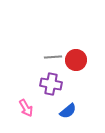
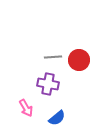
red circle: moved 3 px right
purple cross: moved 3 px left
blue semicircle: moved 11 px left, 7 px down
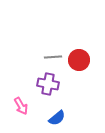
pink arrow: moved 5 px left, 2 px up
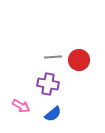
pink arrow: rotated 30 degrees counterclockwise
blue semicircle: moved 4 px left, 4 px up
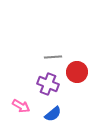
red circle: moved 2 px left, 12 px down
purple cross: rotated 10 degrees clockwise
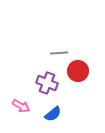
gray line: moved 6 px right, 4 px up
red circle: moved 1 px right, 1 px up
purple cross: moved 1 px left, 1 px up
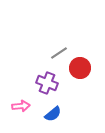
gray line: rotated 30 degrees counterclockwise
red circle: moved 2 px right, 3 px up
pink arrow: rotated 36 degrees counterclockwise
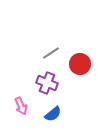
gray line: moved 8 px left
red circle: moved 4 px up
pink arrow: rotated 72 degrees clockwise
